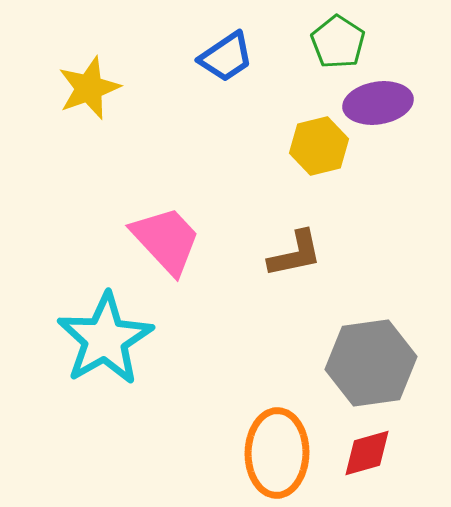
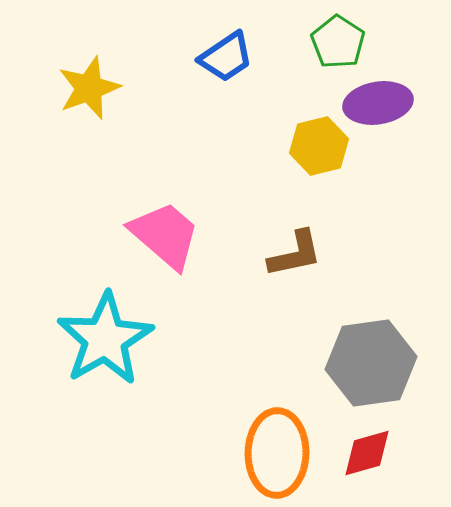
pink trapezoid: moved 1 px left, 5 px up; rotated 6 degrees counterclockwise
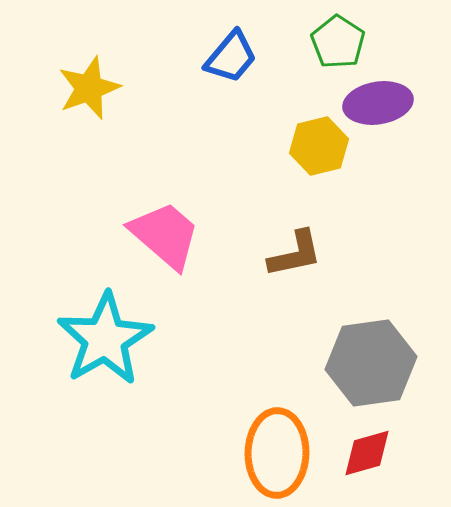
blue trapezoid: moved 5 px right; rotated 16 degrees counterclockwise
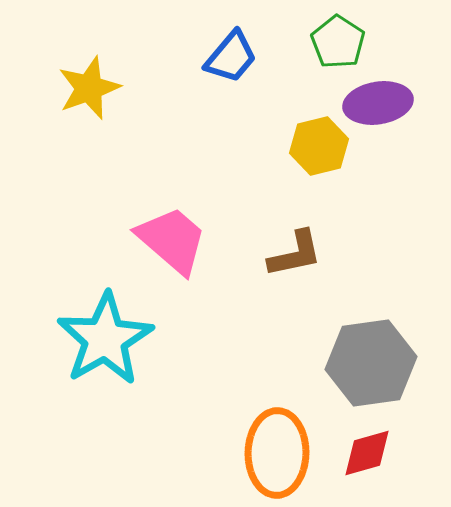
pink trapezoid: moved 7 px right, 5 px down
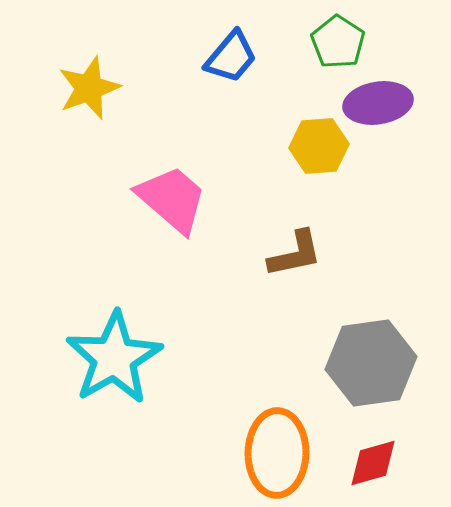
yellow hexagon: rotated 10 degrees clockwise
pink trapezoid: moved 41 px up
cyan star: moved 9 px right, 19 px down
red diamond: moved 6 px right, 10 px down
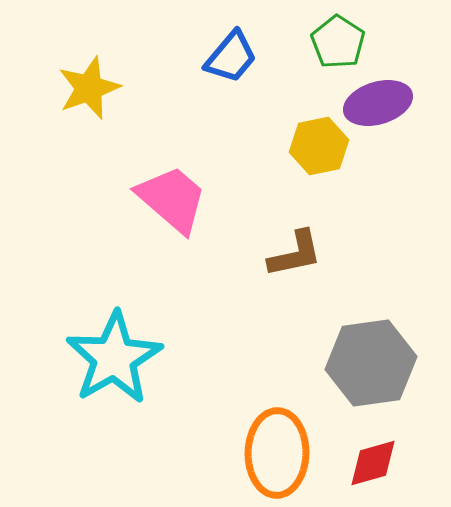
purple ellipse: rotated 8 degrees counterclockwise
yellow hexagon: rotated 8 degrees counterclockwise
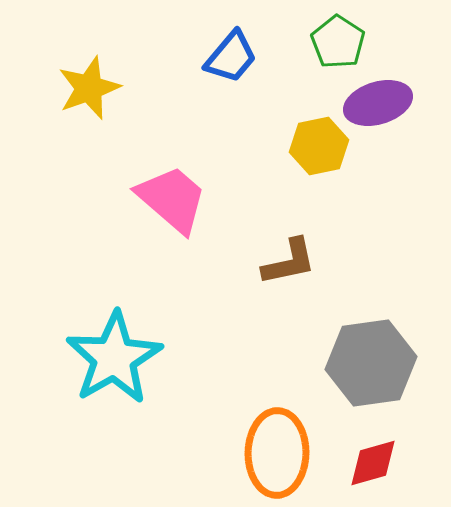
brown L-shape: moved 6 px left, 8 px down
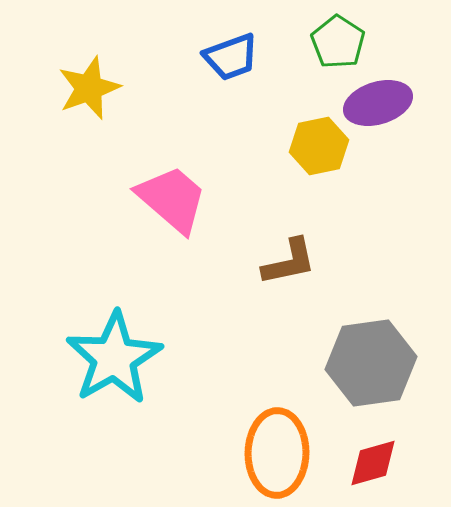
blue trapezoid: rotated 30 degrees clockwise
